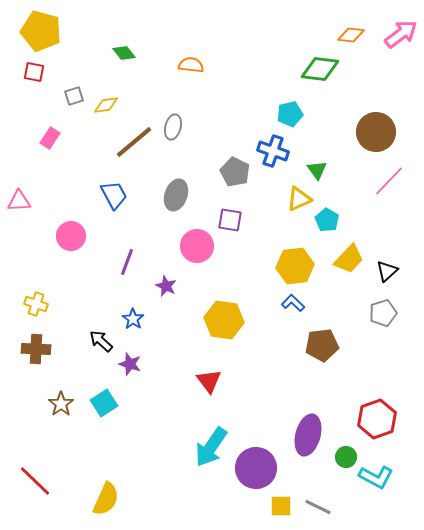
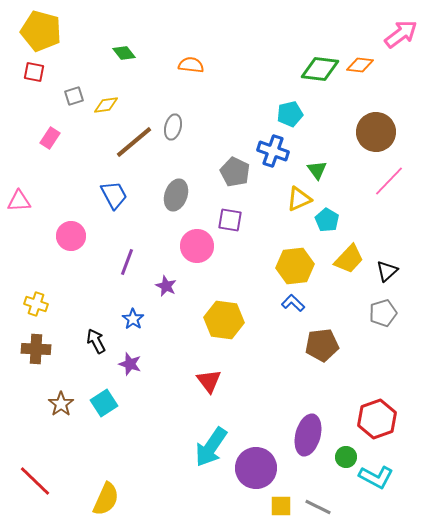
orange diamond at (351, 35): moved 9 px right, 30 px down
black arrow at (101, 341): moved 5 px left; rotated 20 degrees clockwise
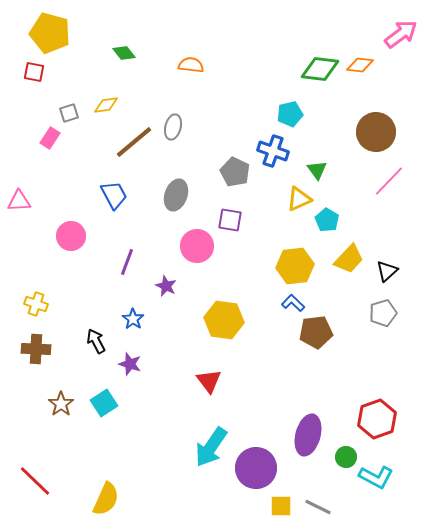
yellow pentagon at (41, 31): moved 9 px right, 2 px down
gray square at (74, 96): moved 5 px left, 17 px down
brown pentagon at (322, 345): moved 6 px left, 13 px up
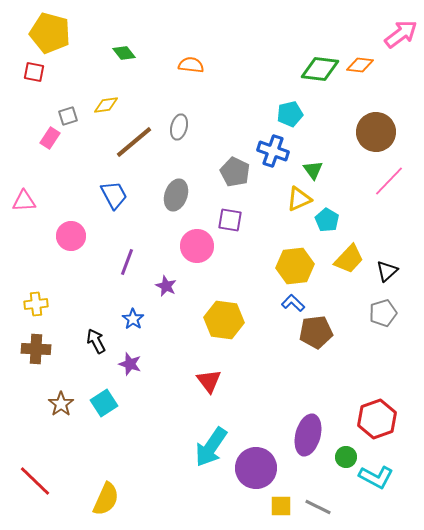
gray square at (69, 113): moved 1 px left, 3 px down
gray ellipse at (173, 127): moved 6 px right
green triangle at (317, 170): moved 4 px left
pink triangle at (19, 201): moved 5 px right
yellow cross at (36, 304): rotated 25 degrees counterclockwise
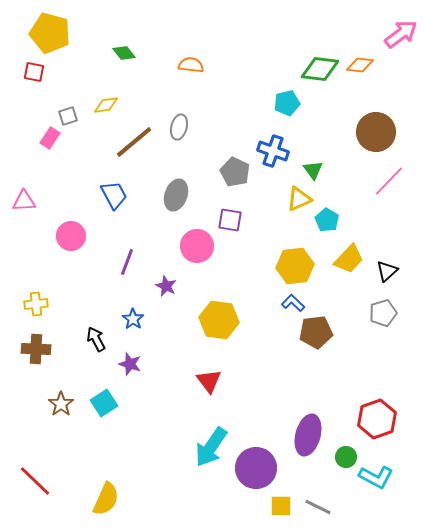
cyan pentagon at (290, 114): moved 3 px left, 11 px up
yellow hexagon at (224, 320): moved 5 px left
black arrow at (96, 341): moved 2 px up
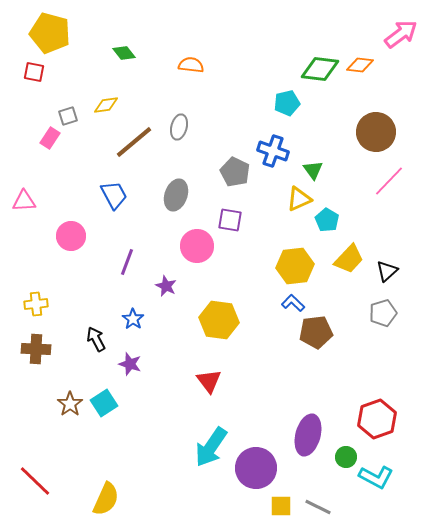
brown star at (61, 404): moved 9 px right
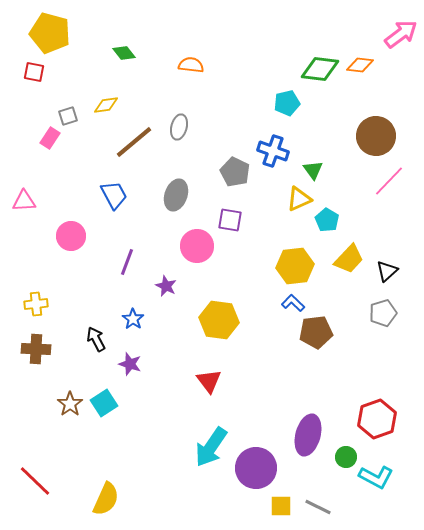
brown circle at (376, 132): moved 4 px down
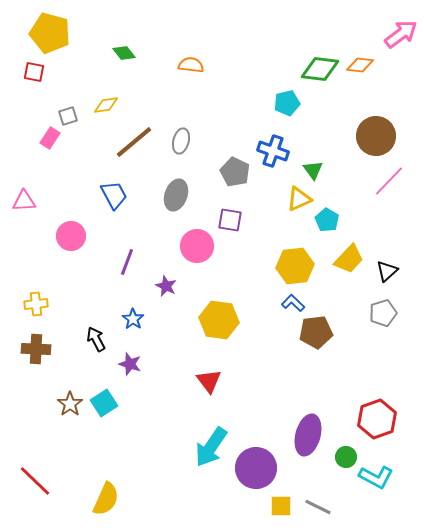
gray ellipse at (179, 127): moved 2 px right, 14 px down
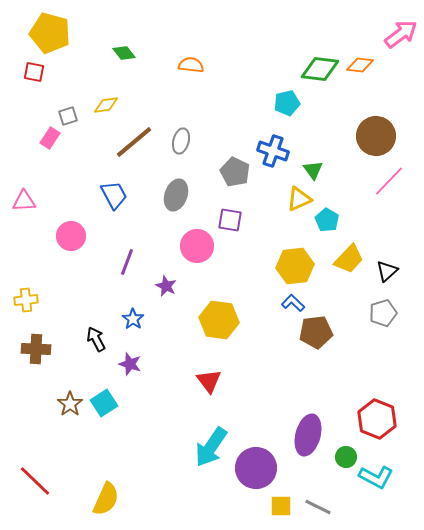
yellow cross at (36, 304): moved 10 px left, 4 px up
red hexagon at (377, 419): rotated 18 degrees counterclockwise
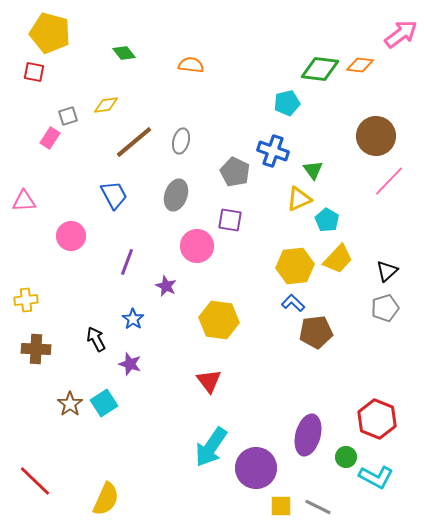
yellow trapezoid at (349, 259): moved 11 px left
gray pentagon at (383, 313): moved 2 px right, 5 px up
